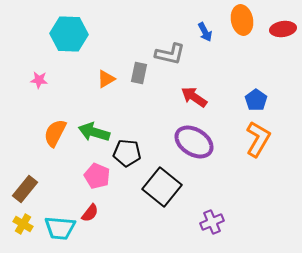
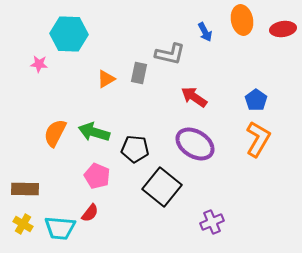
pink star: moved 16 px up
purple ellipse: moved 1 px right, 2 px down
black pentagon: moved 8 px right, 4 px up
brown rectangle: rotated 52 degrees clockwise
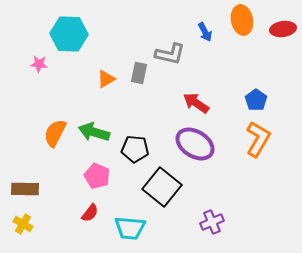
red arrow: moved 2 px right, 6 px down
cyan trapezoid: moved 70 px right
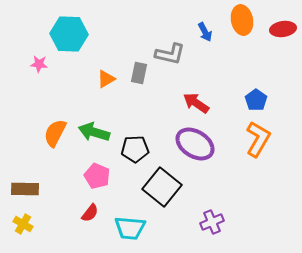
black pentagon: rotated 8 degrees counterclockwise
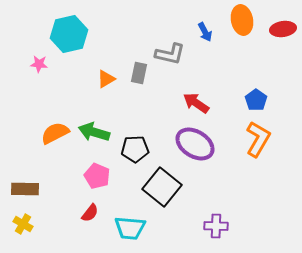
cyan hexagon: rotated 15 degrees counterclockwise
orange semicircle: rotated 36 degrees clockwise
purple cross: moved 4 px right, 4 px down; rotated 25 degrees clockwise
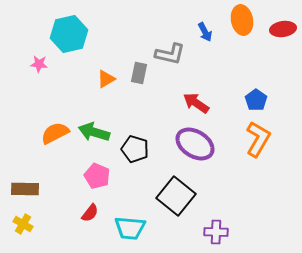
black pentagon: rotated 20 degrees clockwise
black square: moved 14 px right, 9 px down
purple cross: moved 6 px down
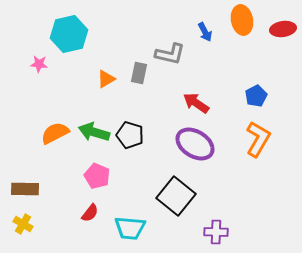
blue pentagon: moved 4 px up; rotated 10 degrees clockwise
black pentagon: moved 5 px left, 14 px up
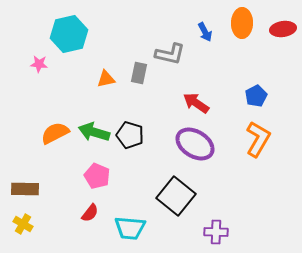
orange ellipse: moved 3 px down; rotated 12 degrees clockwise
orange triangle: rotated 18 degrees clockwise
